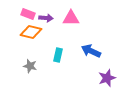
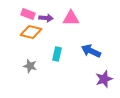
cyan rectangle: moved 1 px left, 1 px up
purple star: moved 3 px left, 1 px down
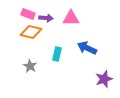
blue arrow: moved 4 px left, 3 px up
gray star: rotated 16 degrees clockwise
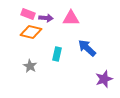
blue arrow: rotated 18 degrees clockwise
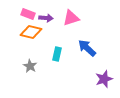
pink triangle: rotated 18 degrees counterclockwise
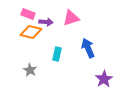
purple arrow: moved 4 px down
blue arrow: moved 1 px right; rotated 24 degrees clockwise
gray star: moved 4 px down
purple star: rotated 12 degrees counterclockwise
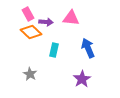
pink rectangle: rotated 40 degrees clockwise
pink triangle: rotated 24 degrees clockwise
orange diamond: rotated 30 degrees clockwise
cyan rectangle: moved 3 px left, 4 px up
gray star: moved 4 px down
purple star: moved 22 px left
